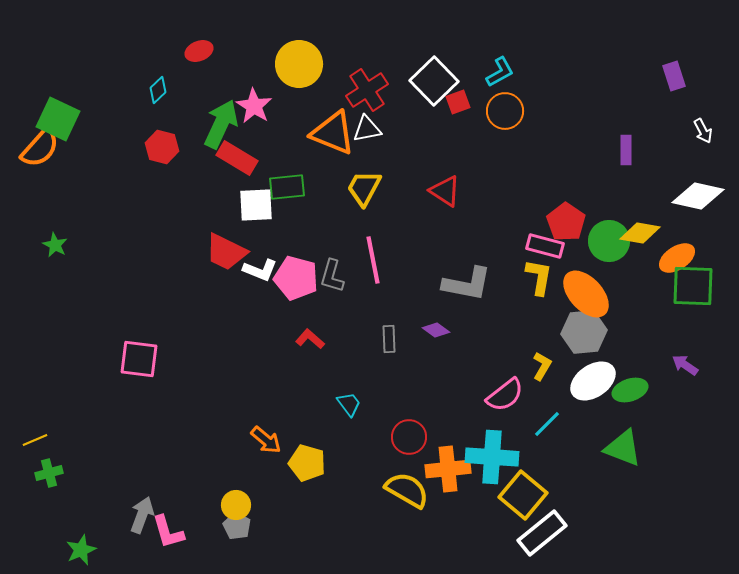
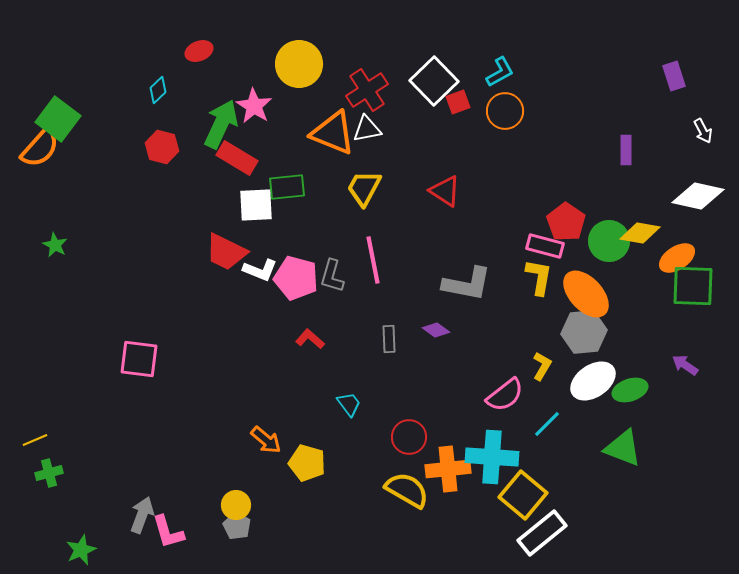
green square at (58, 119): rotated 12 degrees clockwise
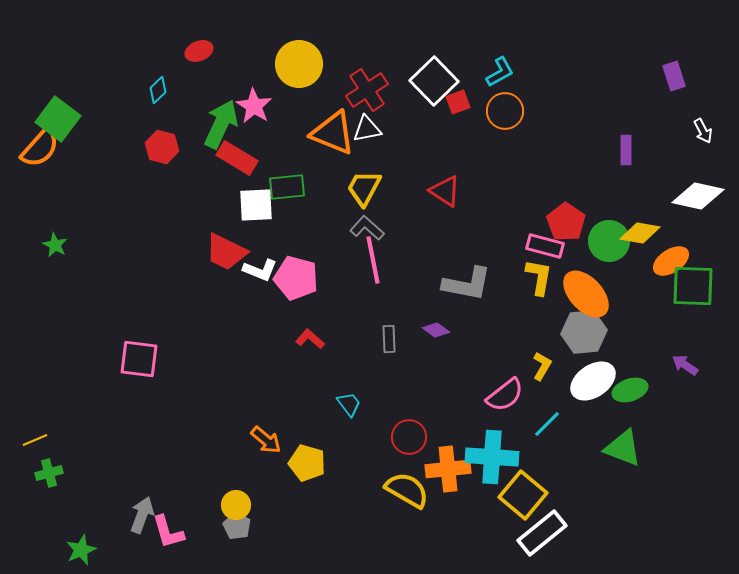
orange ellipse at (677, 258): moved 6 px left, 3 px down
gray L-shape at (332, 276): moved 35 px right, 48 px up; rotated 116 degrees clockwise
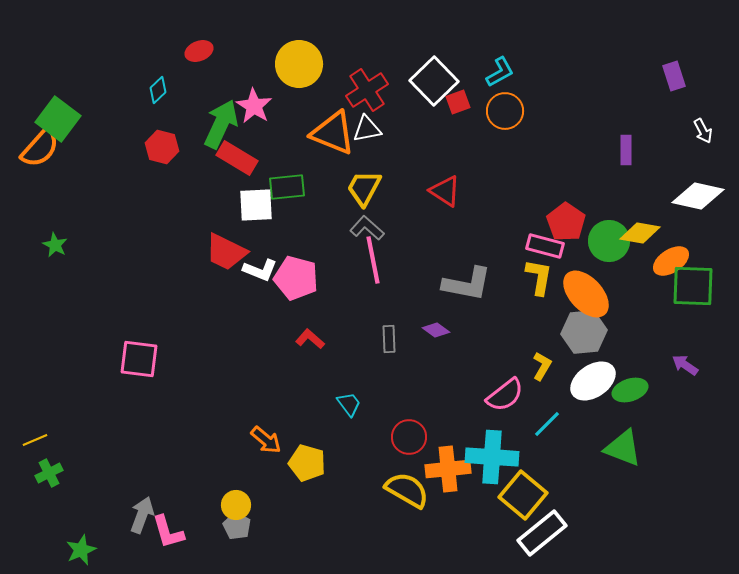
green cross at (49, 473): rotated 12 degrees counterclockwise
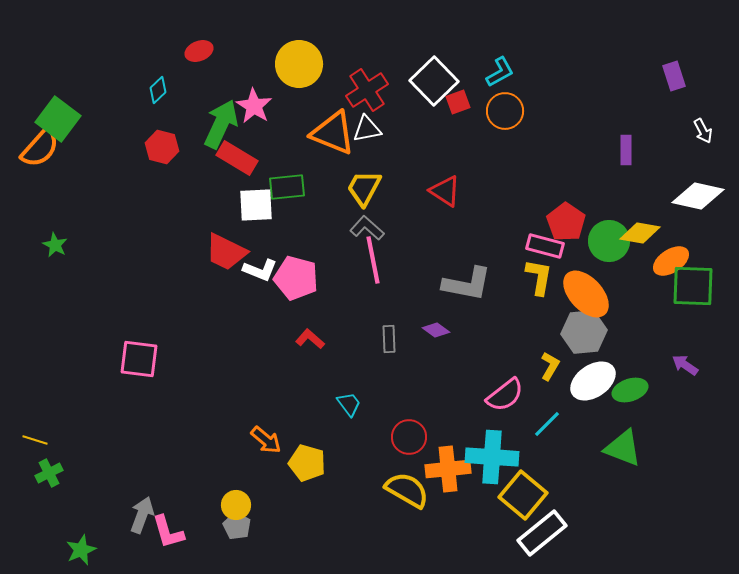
yellow L-shape at (542, 366): moved 8 px right
yellow line at (35, 440): rotated 40 degrees clockwise
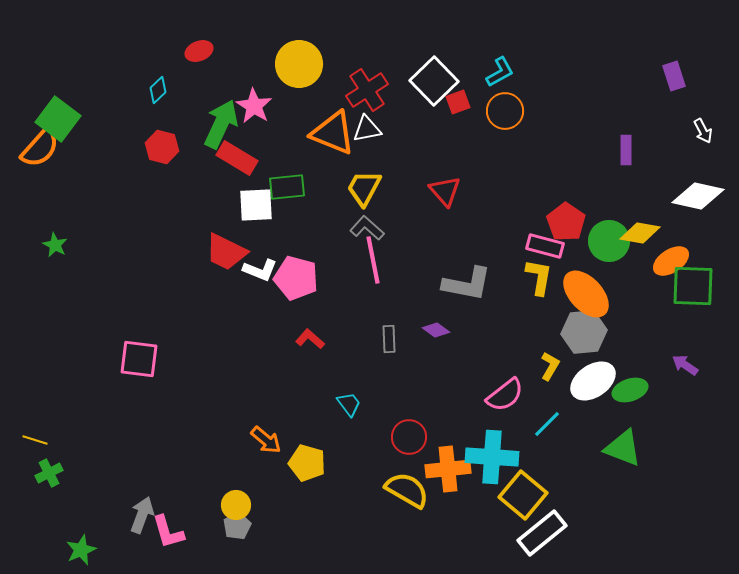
red triangle at (445, 191): rotated 16 degrees clockwise
gray pentagon at (237, 526): rotated 16 degrees clockwise
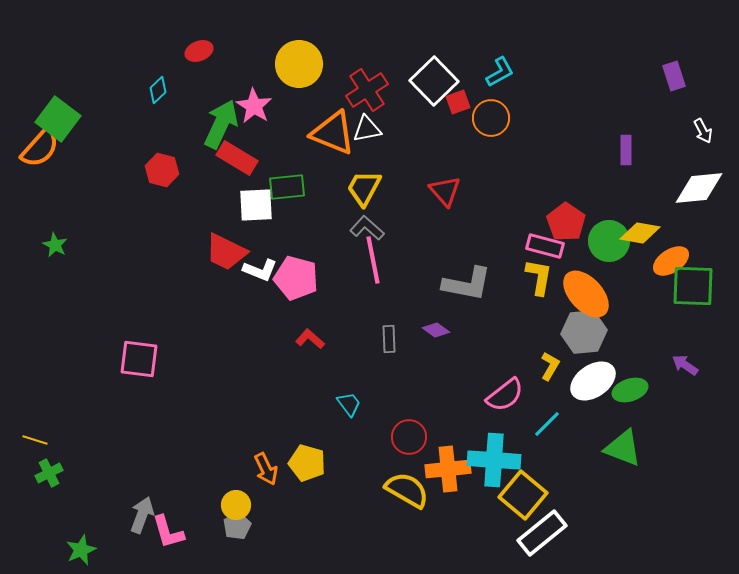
orange circle at (505, 111): moved 14 px left, 7 px down
red hexagon at (162, 147): moved 23 px down
white diamond at (698, 196): moved 1 px right, 8 px up; rotated 18 degrees counterclockwise
orange arrow at (266, 440): moved 29 px down; rotated 24 degrees clockwise
cyan cross at (492, 457): moved 2 px right, 3 px down
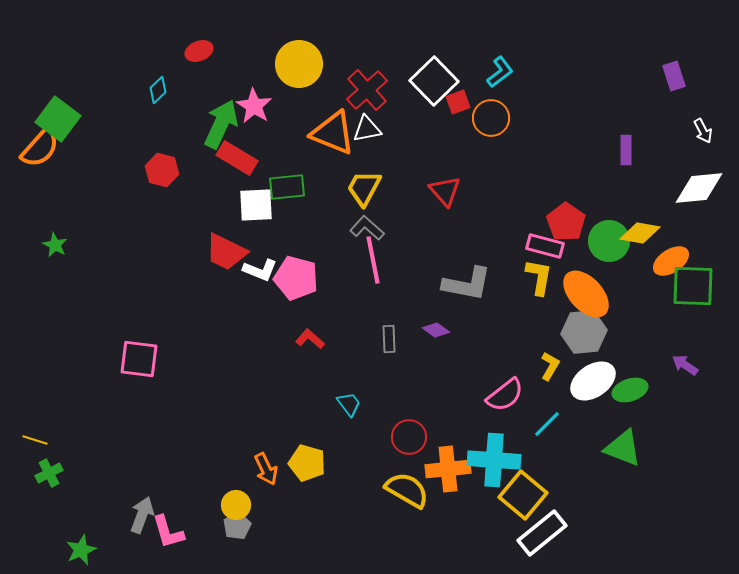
cyan L-shape at (500, 72): rotated 8 degrees counterclockwise
red cross at (367, 90): rotated 9 degrees counterclockwise
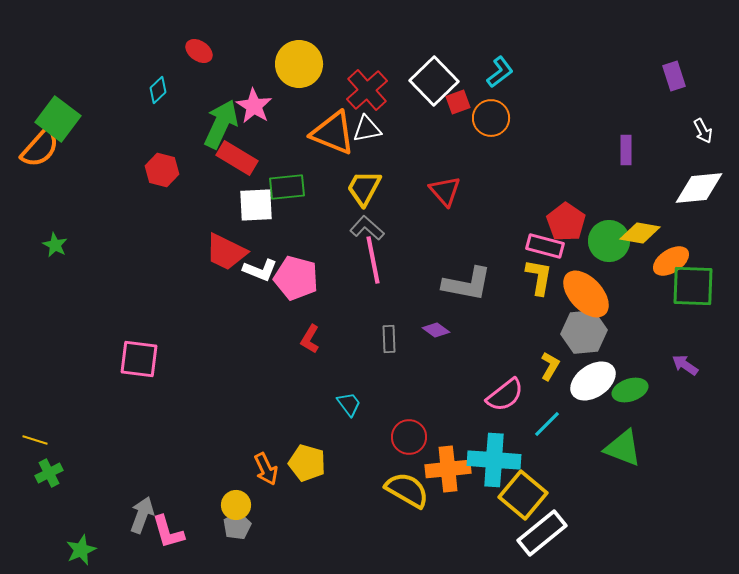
red ellipse at (199, 51): rotated 56 degrees clockwise
red L-shape at (310, 339): rotated 100 degrees counterclockwise
